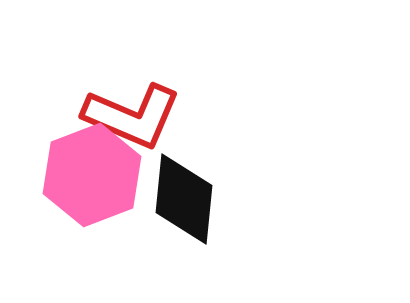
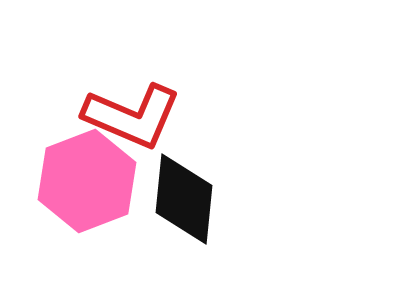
pink hexagon: moved 5 px left, 6 px down
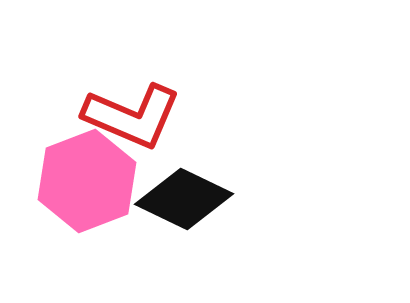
black diamond: rotated 70 degrees counterclockwise
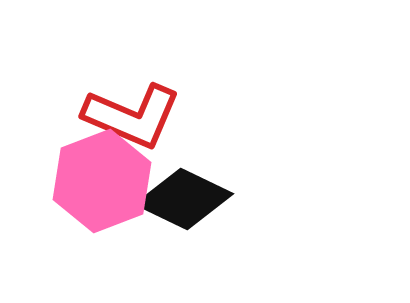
pink hexagon: moved 15 px right
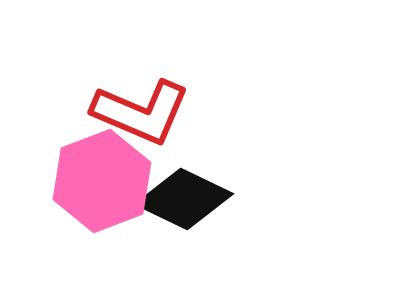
red L-shape: moved 9 px right, 4 px up
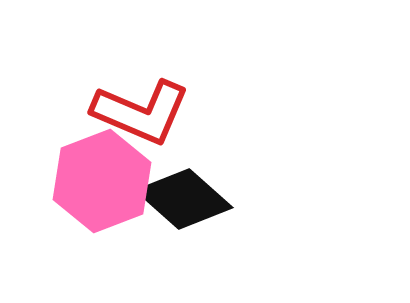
black diamond: rotated 16 degrees clockwise
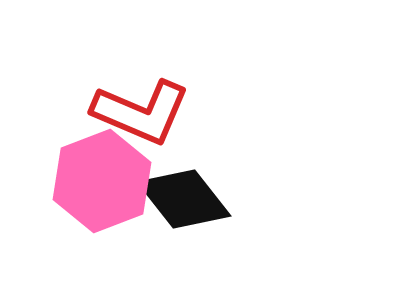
black diamond: rotated 10 degrees clockwise
